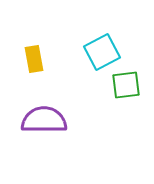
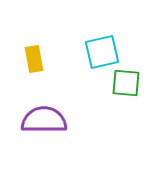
cyan square: rotated 15 degrees clockwise
green square: moved 2 px up; rotated 12 degrees clockwise
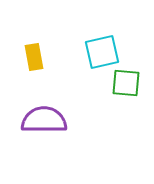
yellow rectangle: moved 2 px up
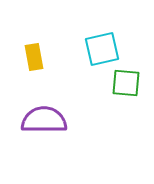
cyan square: moved 3 px up
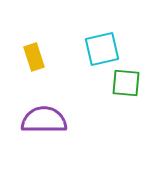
yellow rectangle: rotated 8 degrees counterclockwise
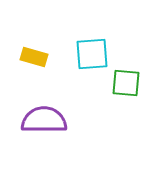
cyan square: moved 10 px left, 5 px down; rotated 9 degrees clockwise
yellow rectangle: rotated 56 degrees counterclockwise
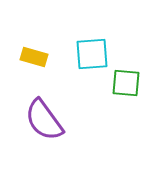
purple semicircle: rotated 126 degrees counterclockwise
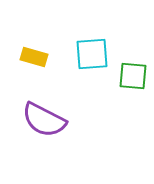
green square: moved 7 px right, 7 px up
purple semicircle: rotated 27 degrees counterclockwise
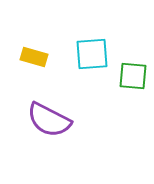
purple semicircle: moved 5 px right
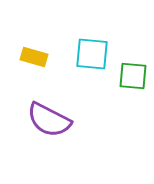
cyan square: rotated 9 degrees clockwise
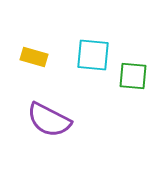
cyan square: moved 1 px right, 1 px down
